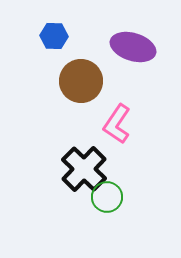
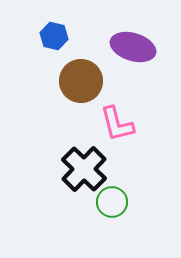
blue hexagon: rotated 12 degrees clockwise
pink L-shape: rotated 48 degrees counterclockwise
green circle: moved 5 px right, 5 px down
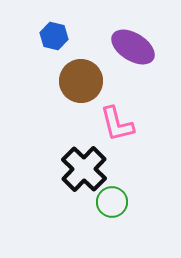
purple ellipse: rotated 15 degrees clockwise
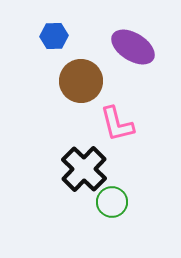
blue hexagon: rotated 16 degrees counterclockwise
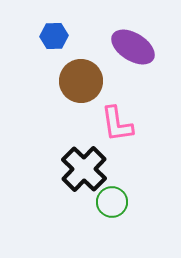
pink L-shape: rotated 6 degrees clockwise
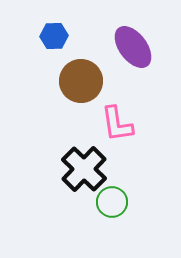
purple ellipse: rotated 21 degrees clockwise
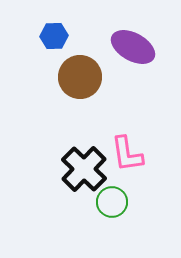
purple ellipse: rotated 24 degrees counterclockwise
brown circle: moved 1 px left, 4 px up
pink L-shape: moved 10 px right, 30 px down
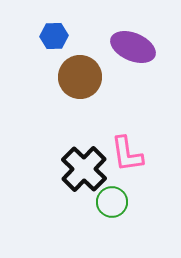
purple ellipse: rotated 6 degrees counterclockwise
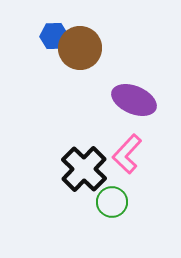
purple ellipse: moved 1 px right, 53 px down
brown circle: moved 29 px up
pink L-shape: rotated 51 degrees clockwise
